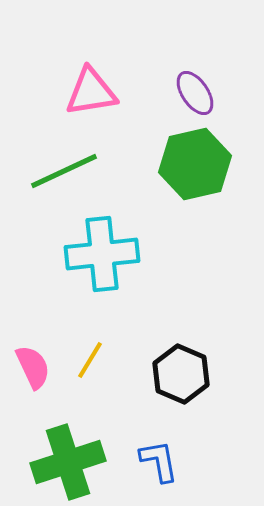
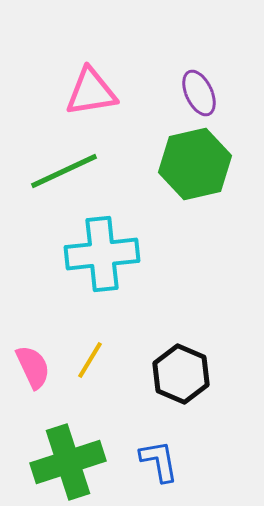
purple ellipse: moved 4 px right; rotated 9 degrees clockwise
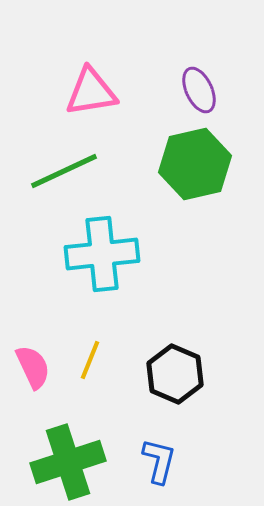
purple ellipse: moved 3 px up
yellow line: rotated 9 degrees counterclockwise
black hexagon: moved 6 px left
blue L-shape: rotated 24 degrees clockwise
